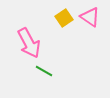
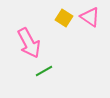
yellow square: rotated 24 degrees counterclockwise
green line: rotated 60 degrees counterclockwise
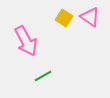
pink arrow: moved 3 px left, 2 px up
green line: moved 1 px left, 5 px down
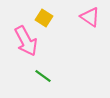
yellow square: moved 20 px left
green line: rotated 66 degrees clockwise
